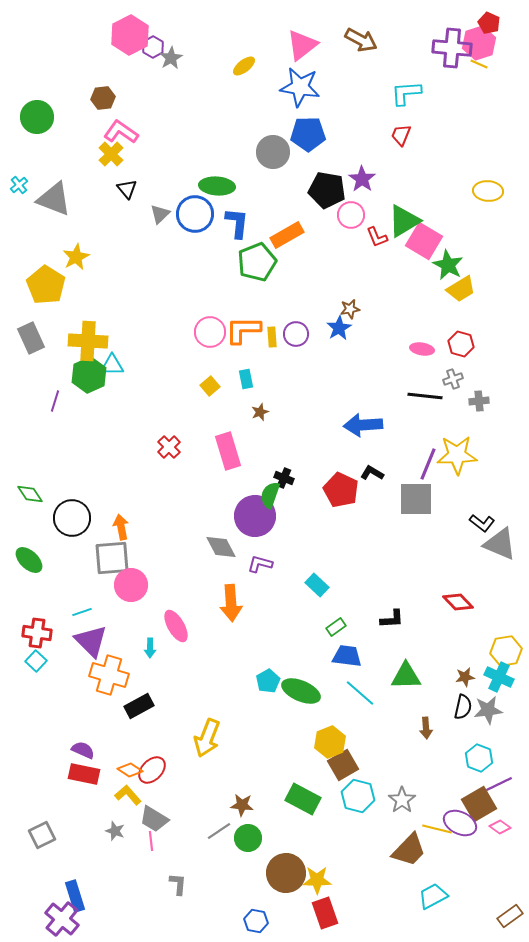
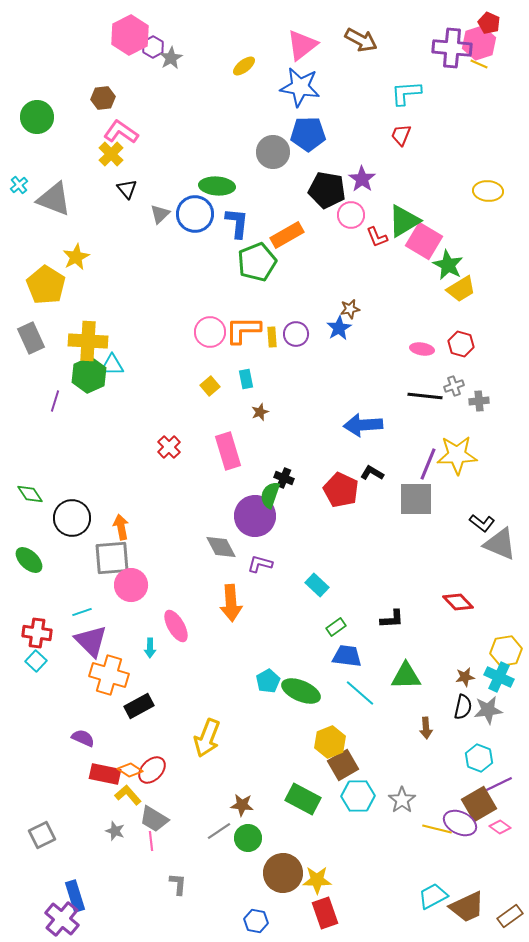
gray cross at (453, 379): moved 1 px right, 7 px down
purple semicircle at (83, 750): moved 12 px up
red rectangle at (84, 774): moved 21 px right
cyan hexagon at (358, 796): rotated 16 degrees counterclockwise
brown trapezoid at (409, 850): moved 58 px right, 57 px down; rotated 21 degrees clockwise
brown circle at (286, 873): moved 3 px left
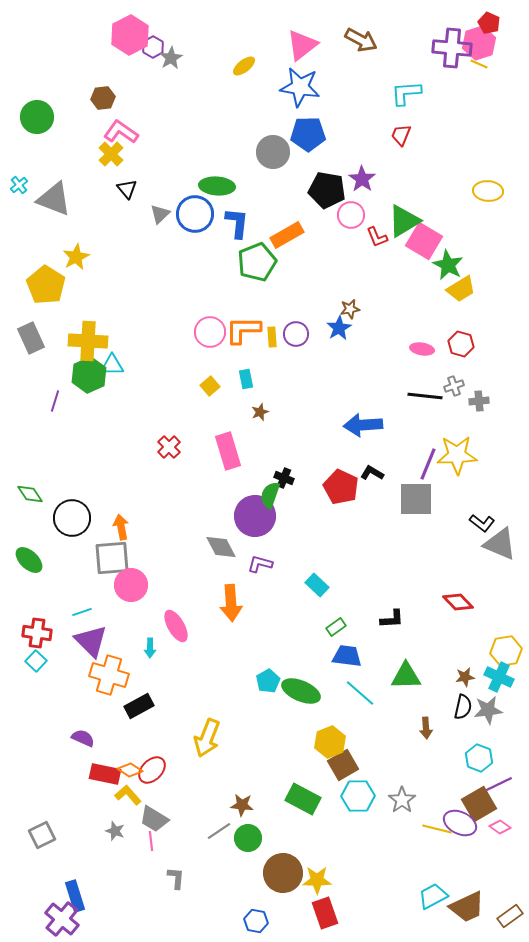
red pentagon at (341, 490): moved 3 px up
gray L-shape at (178, 884): moved 2 px left, 6 px up
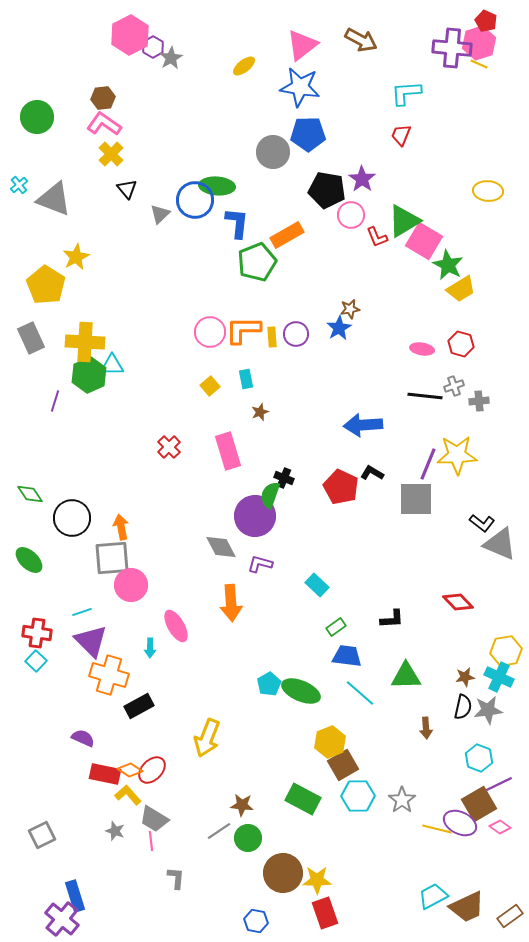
red pentagon at (489, 23): moved 3 px left, 2 px up
pink L-shape at (121, 132): moved 17 px left, 8 px up
blue circle at (195, 214): moved 14 px up
yellow cross at (88, 341): moved 3 px left, 1 px down
cyan pentagon at (268, 681): moved 1 px right, 3 px down
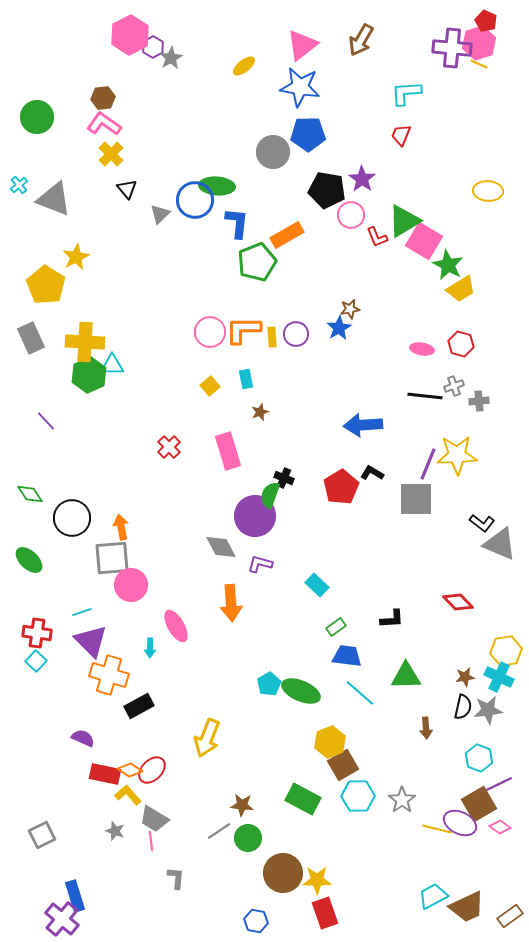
brown arrow at (361, 40): rotated 92 degrees clockwise
purple line at (55, 401): moved 9 px left, 20 px down; rotated 60 degrees counterclockwise
red pentagon at (341, 487): rotated 16 degrees clockwise
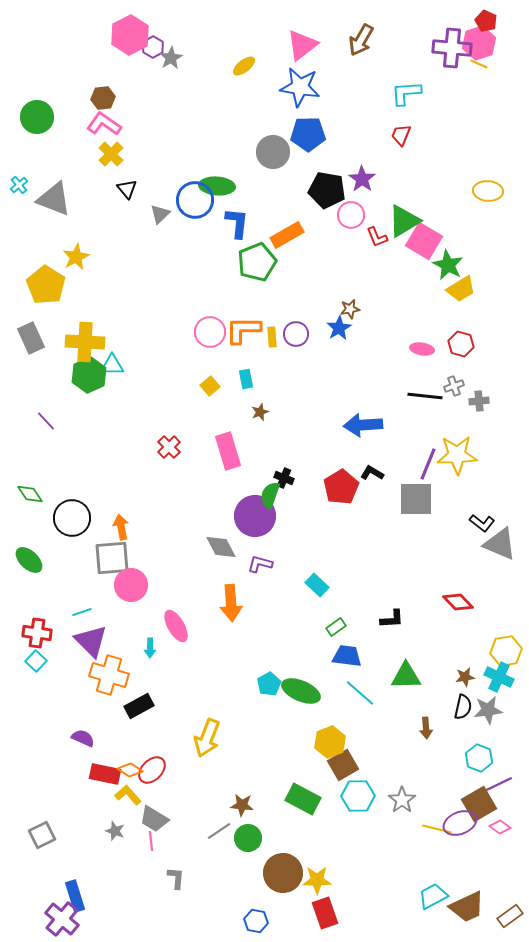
purple ellipse at (460, 823): rotated 48 degrees counterclockwise
